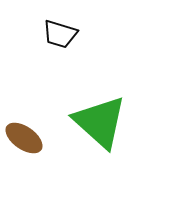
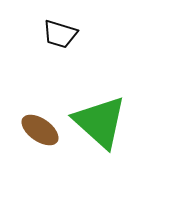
brown ellipse: moved 16 px right, 8 px up
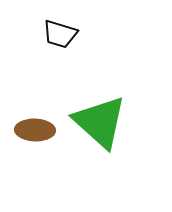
brown ellipse: moved 5 px left; rotated 33 degrees counterclockwise
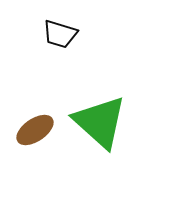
brown ellipse: rotated 36 degrees counterclockwise
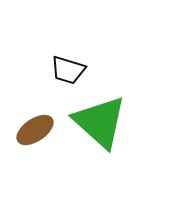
black trapezoid: moved 8 px right, 36 px down
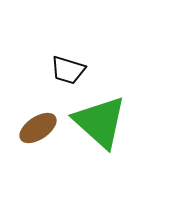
brown ellipse: moved 3 px right, 2 px up
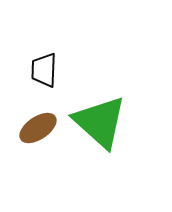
black trapezoid: moved 24 px left; rotated 75 degrees clockwise
